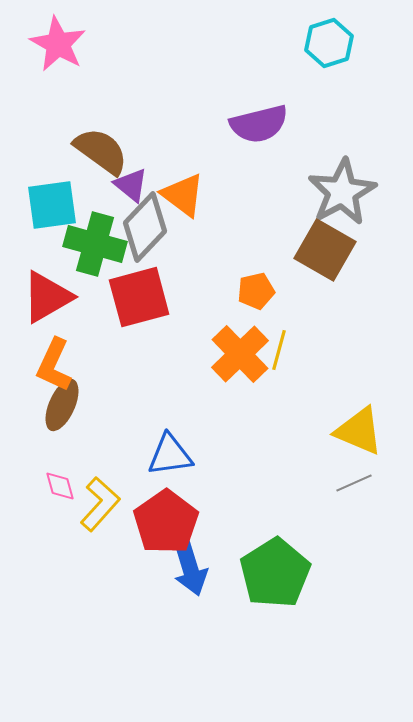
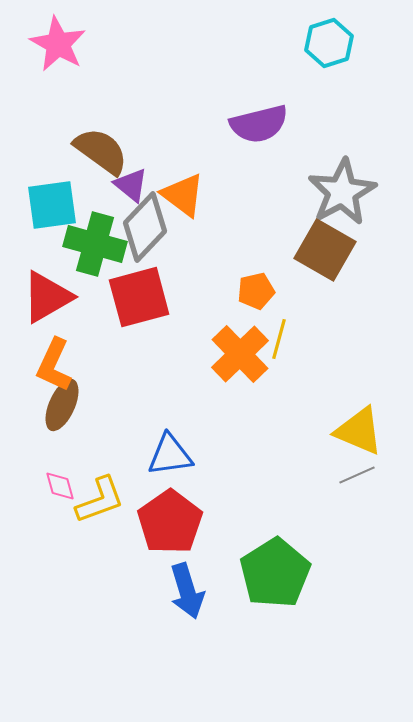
yellow line: moved 11 px up
gray line: moved 3 px right, 8 px up
yellow L-shape: moved 4 px up; rotated 28 degrees clockwise
red pentagon: moved 4 px right
blue arrow: moved 3 px left, 23 px down
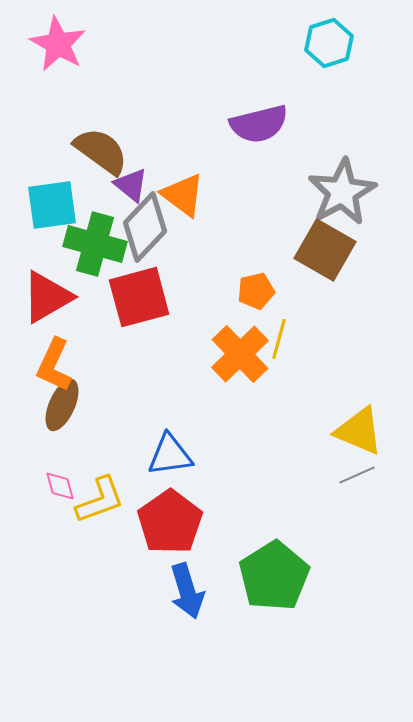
green pentagon: moved 1 px left, 3 px down
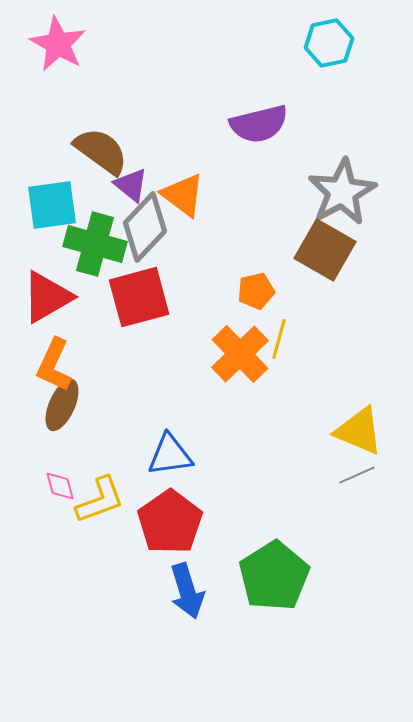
cyan hexagon: rotated 6 degrees clockwise
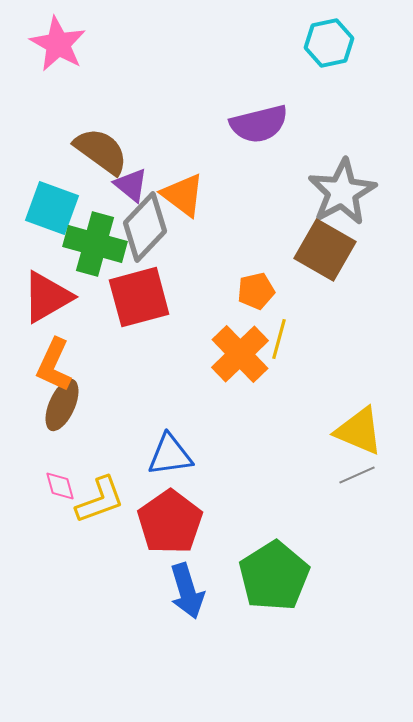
cyan square: moved 3 px down; rotated 28 degrees clockwise
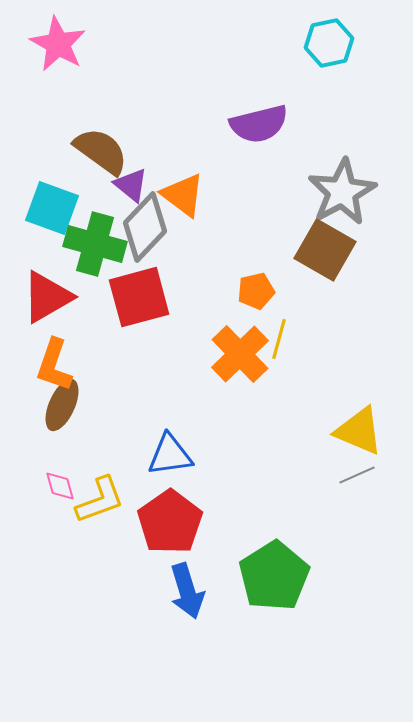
orange L-shape: rotated 6 degrees counterclockwise
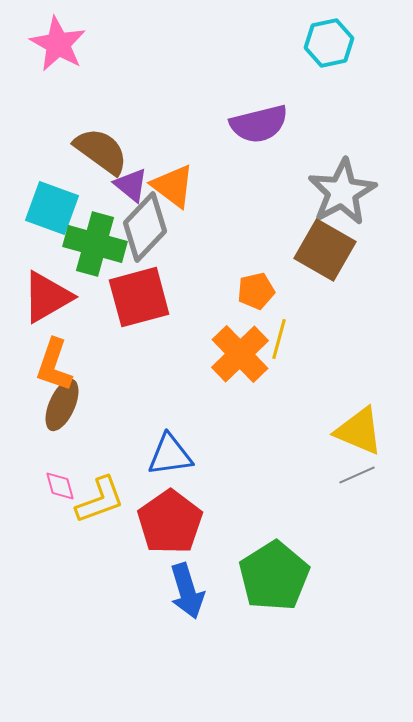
orange triangle: moved 10 px left, 9 px up
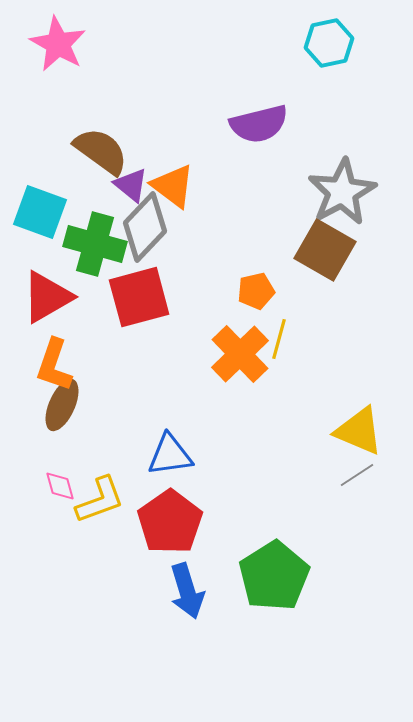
cyan square: moved 12 px left, 4 px down
gray line: rotated 9 degrees counterclockwise
